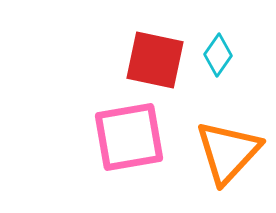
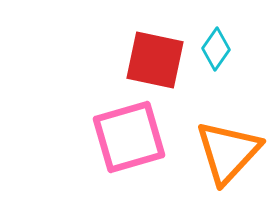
cyan diamond: moved 2 px left, 6 px up
pink square: rotated 6 degrees counterclockwise
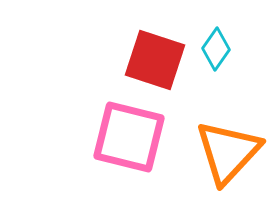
red square: rotated 6 degrees clockwise
pink square: rotated 30 degrees clockwise
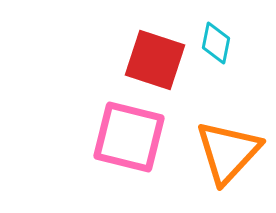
cyan diamond: moved 6 px up; rotated 24 degrees counterclockwise
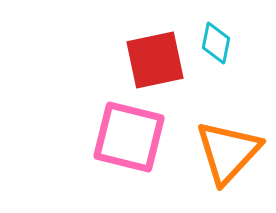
red square: rotated 30 degrees counterclockwise
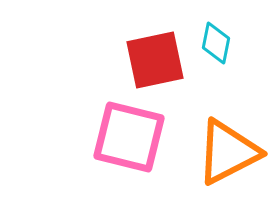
orange triangle: rotated 20 degrees clockwise
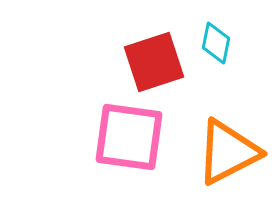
red square: moved 1 px left, 2 px down; rotated 6 degrees counterclockwise
pink square: rotated 6 degrees counterclockwise
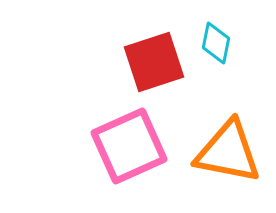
pink square: moved 9 px down; rotated 32 degrees counterclockwise
orange triangle: rotated 38 degrees clockwise
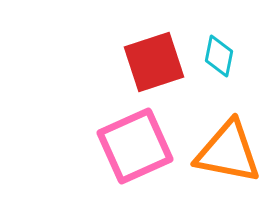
cyan diamond: moved 3 px right, 13 px down
pink square: moved 6 px right
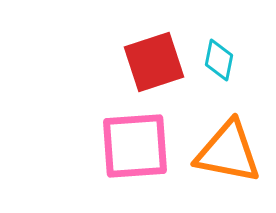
cyan diamond: moved 4 px down
pink square: rotated 20 degrees clockwise
